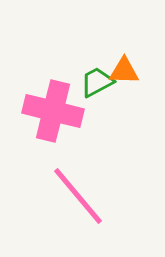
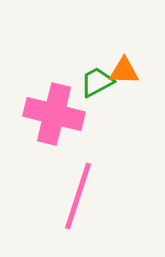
pink cross: moved 1 px right, 3 px down
pink line: rotated 58 degrees clockwise
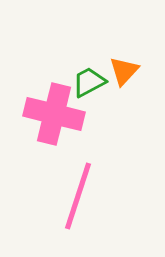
orange triangle: rotated 48 degrees counterclockwise
green trapezoid: moved 8 px left
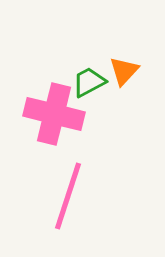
pink line: moved 10 px left
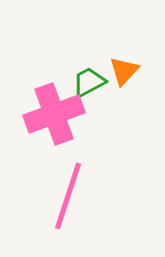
pink cross: rotated 34 degrees counterclockwise
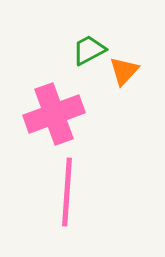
green trapezoid: moved 32 px up
pink line: moved 1 px left, 4 px up; rotated 14 degrees counterclockwise
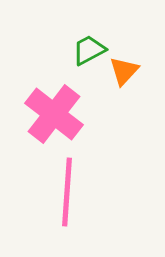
pink cross: rotated 32 degrees counterclockwise
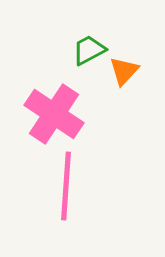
pink cross: rotated 4 degrees counterclockwise
pink line: moved 1 px left, 6 px up
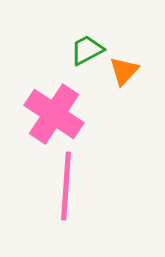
green trapezoid: moved 2 px left
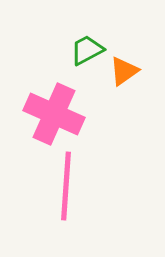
orange triangle: rotated 12 degrees clockwise
pink cross: rotated 10 degrees counterclockwise
